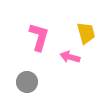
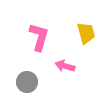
pink arrow: moved 5 px left, 9 px down
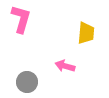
yellow trapezoid: rotated 20 degrees clockwise
pink L-shape: moved 18 px left, 18 px up
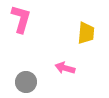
pink arrow: moved 2 px down
gray circle: moved 1 px left
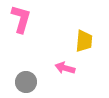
yellow trapezoid: moved 2 px left, 8 px down
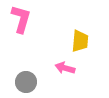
yellow trapezoid: moved 4 px left
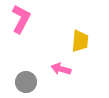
pink L-shape: rotated 12 degrees clockwise
pink arrow: moved 4 px left, 1 px down
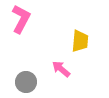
pink arrow: rotated 24 degrees clockwise
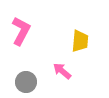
pink L-shape: moved 12 px down
pink arrow: moved 1 px right, 2 px down
